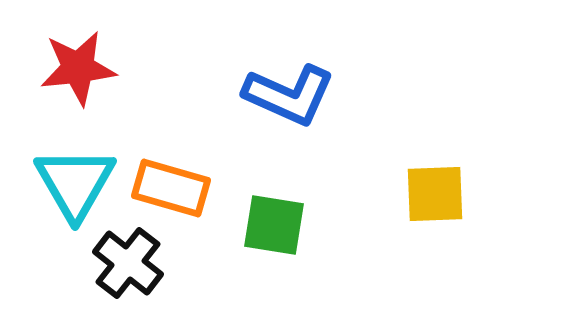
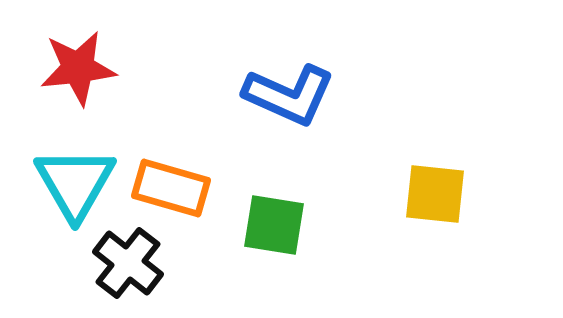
yellow square: rotated 8 degrees clockwise
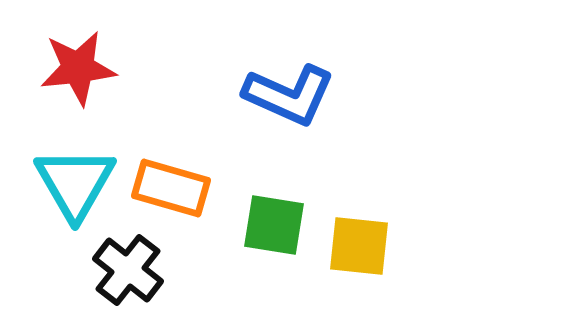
yellow square: moved 76 px left, 52 px down
black cross: moved 7 px down
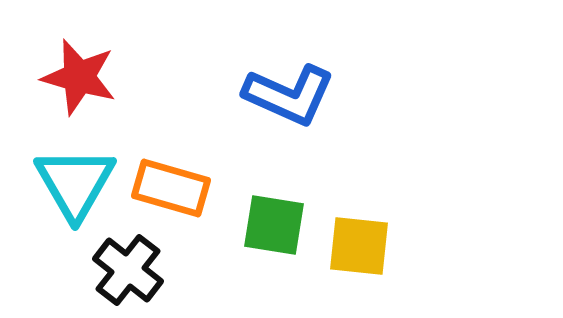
red star: moved 1 px right, 9 px down; rotated 22 degrees clockwise
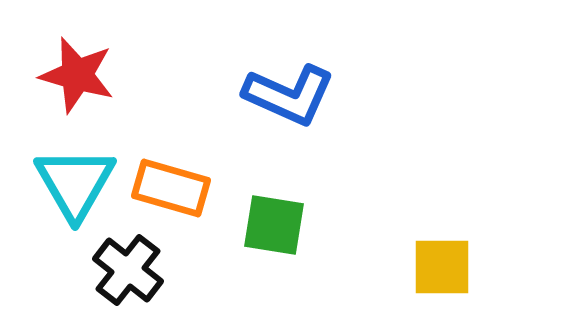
red star: moved 2 px left, 2 px up
yellow square: moved 83 px right, 21 px down; rotated 6 degrees counterclockwise
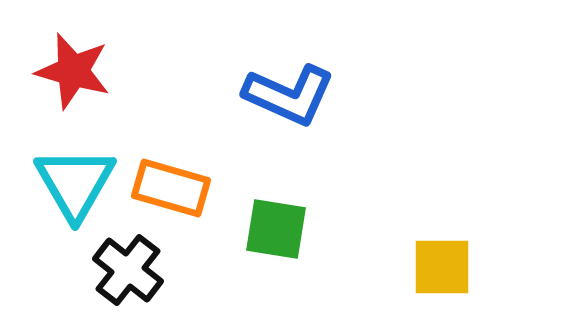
red star: moved 4 px left, 4 px up
green square: moved 2 px right, 4 px down
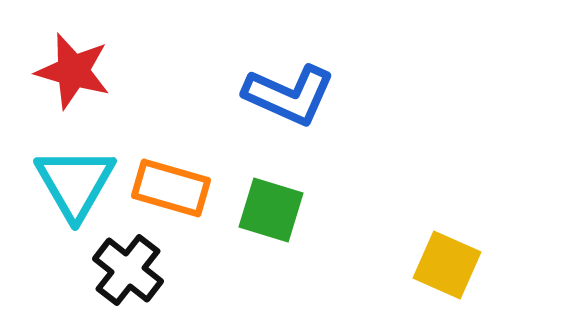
green square: moved 5 px left, 19 px up; rotated 8 degrees clockwise
yellow square: moved 5 px right, 2 px up; rotated 24 degrees clockwise
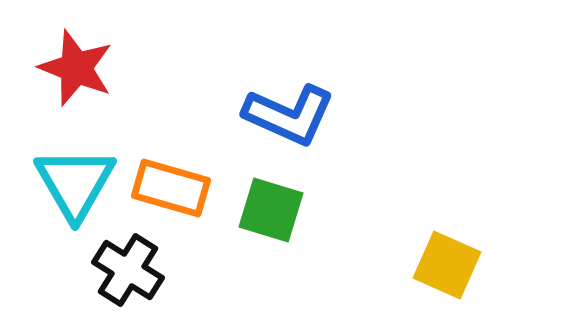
red star: moved 3 px right, 3 px up; rotated 6 degrees clockwise
blue L-shape: moved 20 px down
black cross: rotated 6 degrees counterclockwise
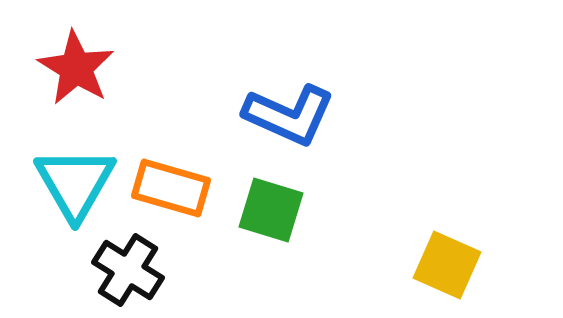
red star: rotated 10 degrees clockwise
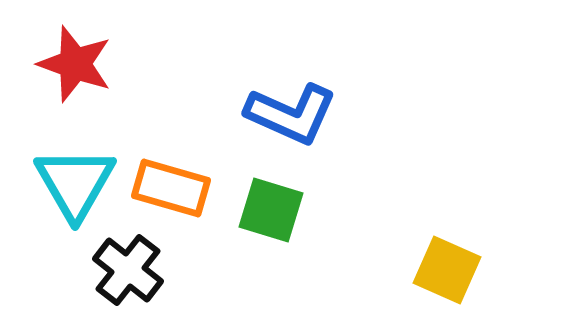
red star: moved 1 px left, 4 px up; rotated 12 degrees counterclockwise
blue L-shape: moved 2 px right, 1 px up
yellow square: moved 5 px down
black cross: rotated 6 degrees clockwise
